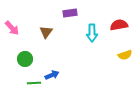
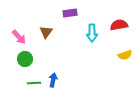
pink arrow: moved 7 px right, 9 px down
blue arrow: moved 1 px right, 5 px down; rotated 56 degrees counterclockwise
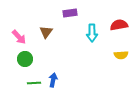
yellow semicircle: moved 4 px left; rotated 16 degrees clockwise
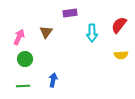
red semicircle: rotated 42 degrees counterclockwise
pink arrow: rotated 112 degrees counterclockwise
green line: moved 11 px left, 3 px down
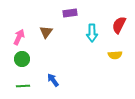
red semicircle: rotated 12 degrees counterclockwise
yellow semicircle: moved 6 px left
green circle: moved 3 px left
blue arrow: rotated 48 degrees counterclockwise
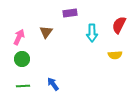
blue arrow: moved 4 px down
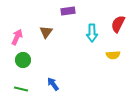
purple rectangle: moved 2 px left, 2 px up
red semicircle: moved 1 px left, 1 px up
pink arrow: moved 2 px left
yellow semicircle: moved 2 px left
green circle: moved 1 px right, 1 px down
green line: moved 2 px left, 3 px down; rotated 16 degrees clockwise
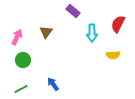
purple rectangle: moved 5 px right; rotated 48 degrees clockwise
green line: rotated 40 degrees counterclockwise
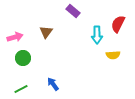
cyan arrow: moved 5 px right, 2 px down
pink arrow: moved 2 px left; rotated 49 degrees clockwise
green circle: moved 2 px up
